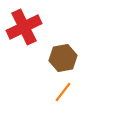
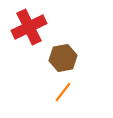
red cross: moved 5 px right
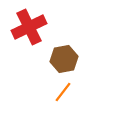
brown hexagon: moved 1 px right, 1 px down
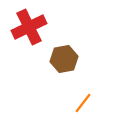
orange line: moved 20 px right, 11 px down
